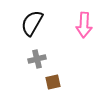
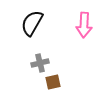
gray cross: moved 3 px right, 4 px down
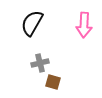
brown square: rotated 28 degrees clockwise
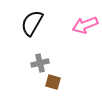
pink arrow: moved 1 px right; rotated 65 degrees clockwise
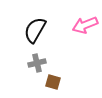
black semicircle: moved 3 px right, 7 px down
gray cross: moved 3 px left
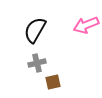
pink arrow: moved 1 px right
brown square: rotated 28 degrees counterclockwise
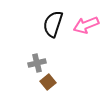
black semicircle: moved 18 px right, 6 px up; rotated 12 degrees counterclockwise
brown square: moved 5 px left; rotated 28 degrees counterclockwise
